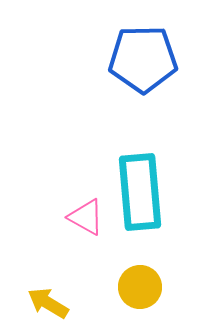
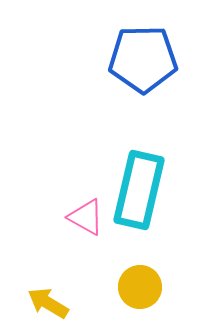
cyan rectangle: moved 1 px left, 2 px up; rotated 18 degrees clockwise
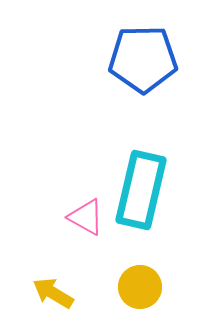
cyan rectangle: moved 2 px right
yellow arrow: moved 5 px right, 10 px up
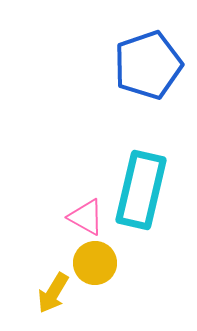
blue pentagon: moved 5 px right, 6 px down; rotated 18 degrees counterclockwise
yellow circle: moved 45 px left, 24 px up
yellow arrow: rotated 90 degrees counterclockwise
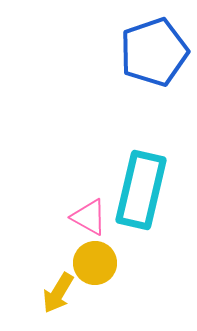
blue pentagon: moved 6 px right, 13 px up
pink triangle: moved 3 px right
yellow arrow: moved 5 px right
